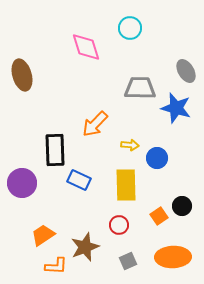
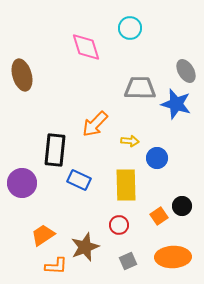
blue star: moved 4 px up
yellow arrow: moved 4 px up
black rectangle: rotated 8 degrees clockwise
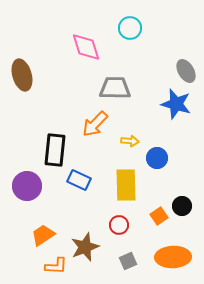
gray trapezoid: moved 25 px left
purple circle: moved 5 px right, 3 px down
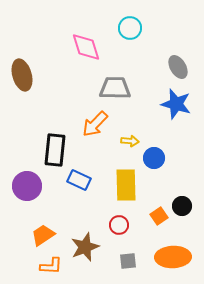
gray ellipse: moved 8 px left, 4 px up
blue circle: moved 3 px left
gray square: rotated 18 degrees clockwise
orange L-shape: moved 5 px left
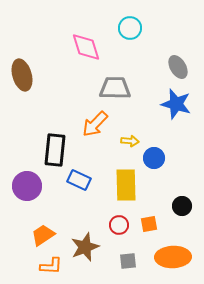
orange square: moved 10 px left, 8 px down; rotated 24 degrees clockwise
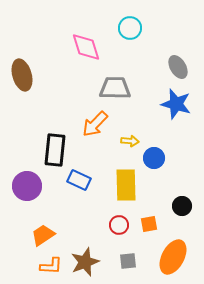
brown star: moved 15 px down
orange ellipse: rotated 60 degrees counterclockwise
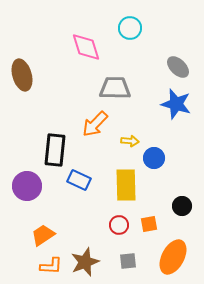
gray ellipse: rotated 15 degrees counterclockwise
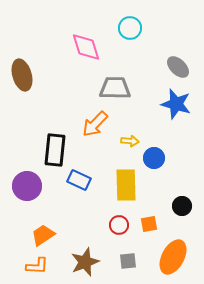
orange L-shape: moved 14 px left
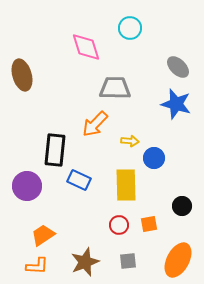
orange ellipse: moved 5 px right, 3 px down
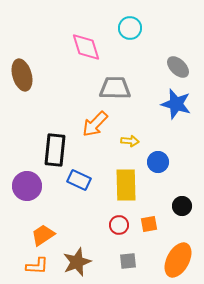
blue circle: moved 4 px right, 4 px down
brown star: moved 8 px left
